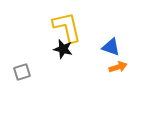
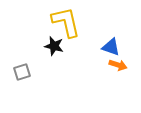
yellow L-shape: moved 1 px left, 5 px up
black star: moved 9 px left, 3 px up
orange arrow: moved 2 px up; rotated 36 degrees clockwise
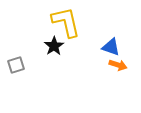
black star: rotated 24 degrees clockwise
gray square: moved 6 px left, 7 px up
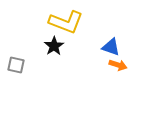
yellow L-shape: rotated 124 degrees clockwise
gray square: rotated 30 degrees clockwise
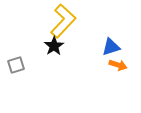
yellow L-shape: moved 3 px left, 1 px up; rotated 68 degrees counterclockwise
blue triangle: rotated 36 degrees counterclockwise
gray square: rotated 30 degrees counterclockwise
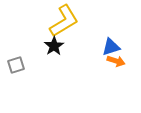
yellow L-shape: moved 1 px right; rotated 16 degrees clockwise
orange arrow: moved 2 px left, 4 px up
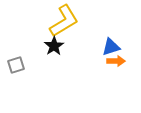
orange arrow: rotated 18 degrees counterclockwise
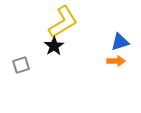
yellow L-shape: moved 1 px left, 1 px down
blue triangle: moved 9 px right, 5 px up
gray square: moved 5 px right
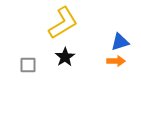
yellow L-shape: moved 1 px down
black star: moved 11 px right, 11 px down
gray square: moved 7 px right; rotated 18 degrees clockwise
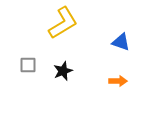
blue triangle: moved 1 px right; rotated 36 degrees clockwise
black star: moved 2 px left, 14 px down; rotated 12 degrees clockwise
orange arrow: moved 2 px right, 20 px down
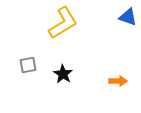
blue triangle: moved 7 px right, 25 px up
gray square: rotated 12 degrees counterclockwise
black star: moved 3 px down; rotated 18 degrees counterclockwise
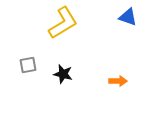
black star: rotated 18 degrees counterclockwise
